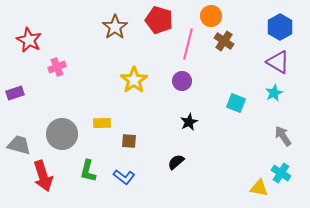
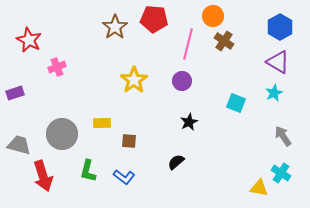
orange circle: moved 2 px right
red pentagon: moved 5 px left, 1 px up; rotated 12 degrees counterclockwise
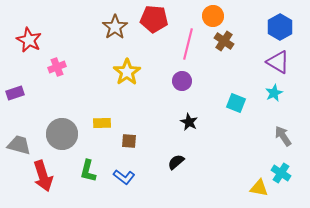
yellow star: moved 7 px left, 8 px up
black star: rotated 18 degrees counterclockwise
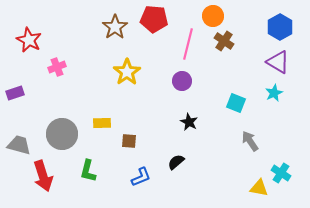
gray arrow: moved 33 px left, 5 px down
blue L-shape: moved 17 px right; rotated 60 degrees counterclockwise
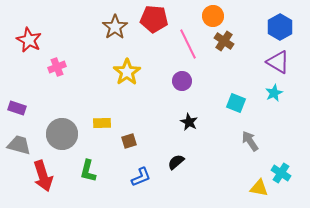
pink line: rotated 40 degrees counterclockwise
purple rectangle: moved 2 px right, 15 px down; rotated 36 degrees clockwise
brown square: rotated 21 degrees counterclockwise
